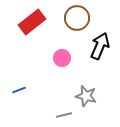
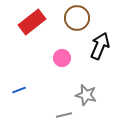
gray star: moved 1 px up
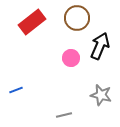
pink circle: moved 9 px right
blue line: moved 3 px left
gray star: moved 15 px right
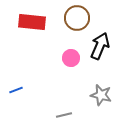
red rectangle: rotated 44 degrees clockwise
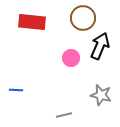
brown circle: moved 6 px right
blue line: rotated 24 degrees clockwise
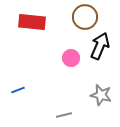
brown circle: moved 2 px right, 1 px up
blue line: moved 2 px right; rotated 24 degrees counterclockwise
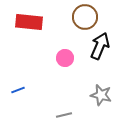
red rectangle: moved 3 px left
pink circle: moved 6 px left
